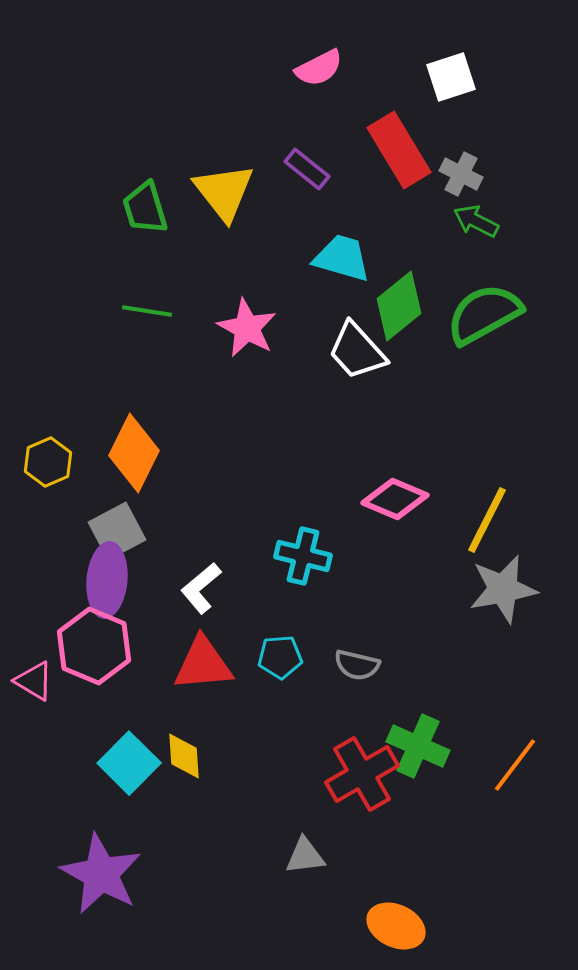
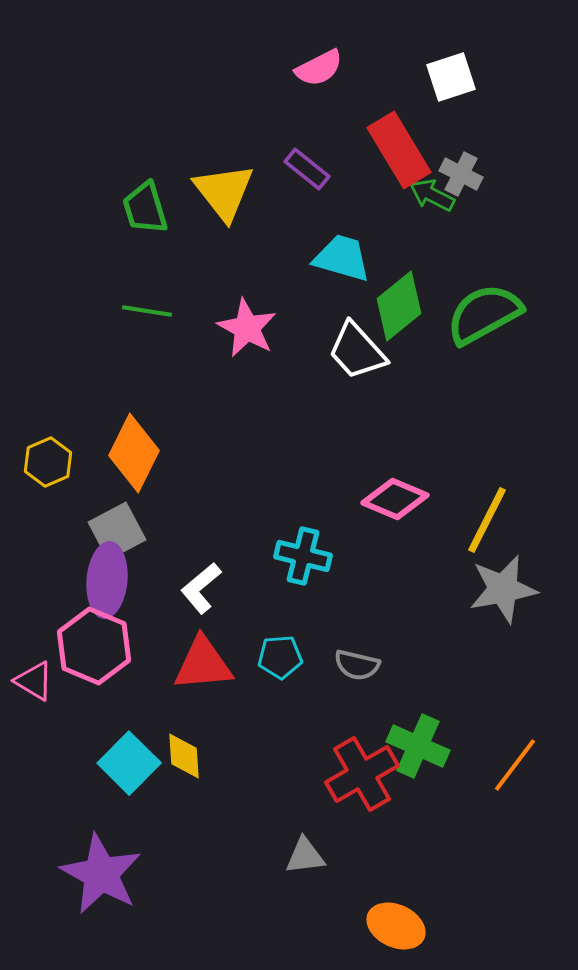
green arrow: moved 44 px left, 26 px up
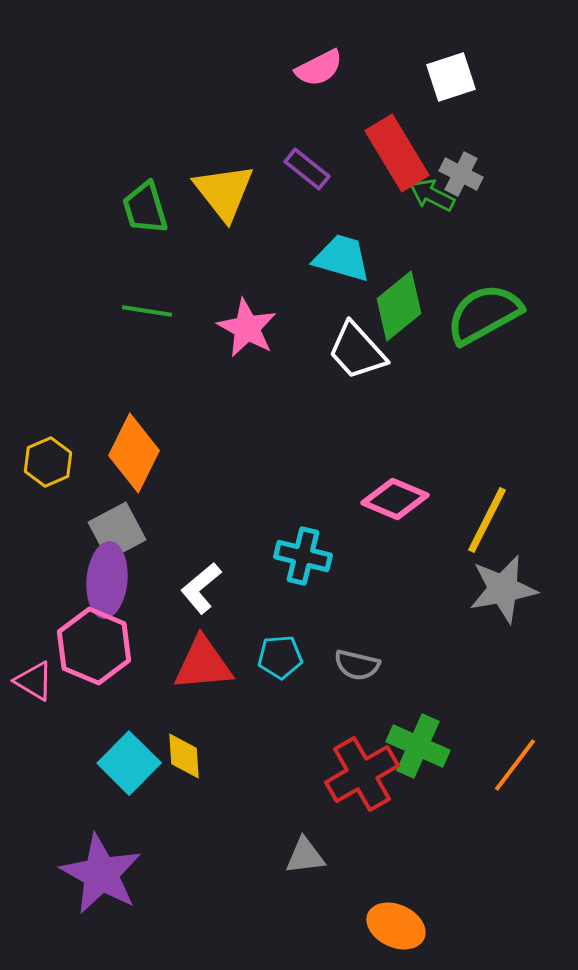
red rectangle: moved 2 px left, 3 px down
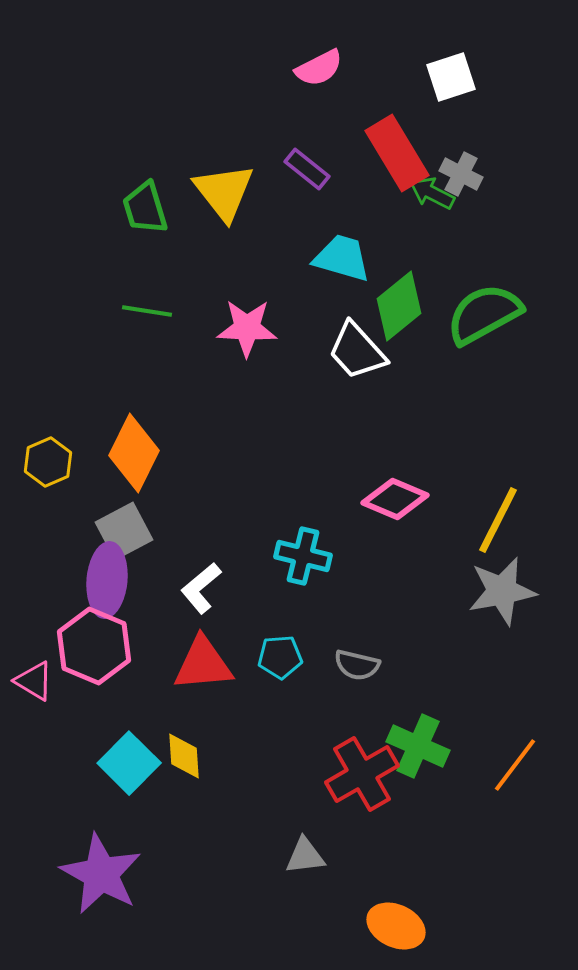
green arrow: moved 2 px up
pink star: rotated 26 degrees counterclockwise
yellow line: moved 11 px right
gray square: moved 7 px right
gray star: moved 1 px left, 2 px down
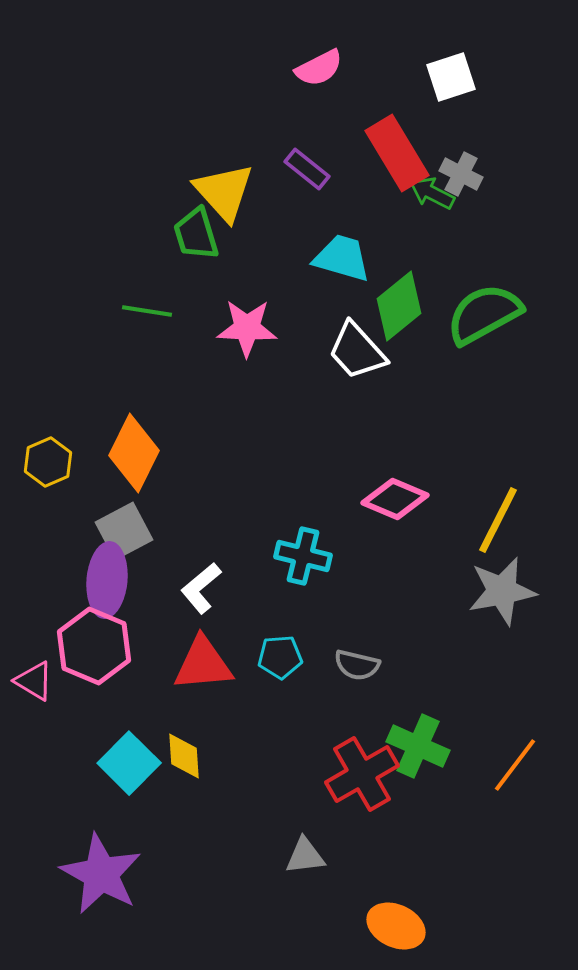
yellow triangle: rotated 4 degrees counterclockwise
green trapezoid: moved 51 px right, 26 px down
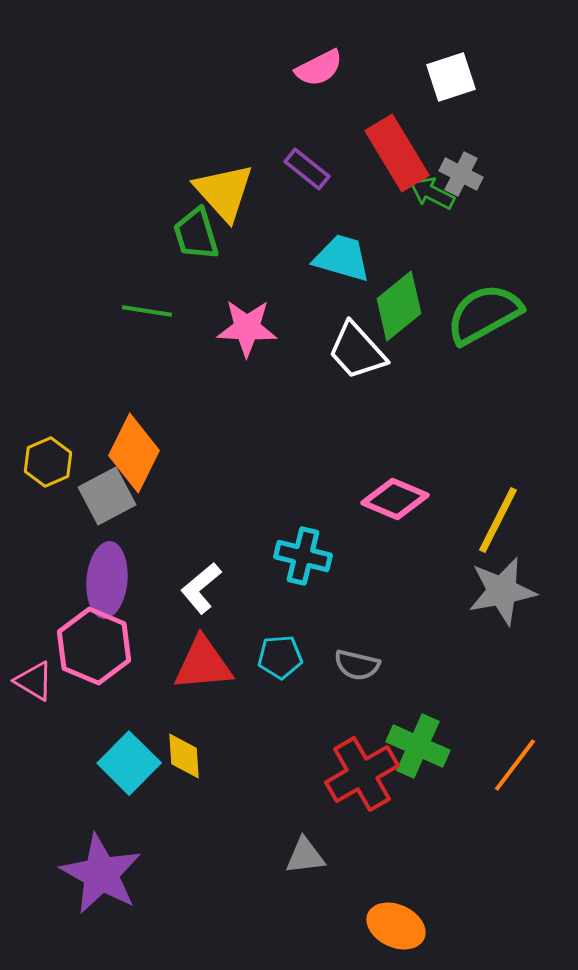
gray square: moved 17 px left, 35 px up
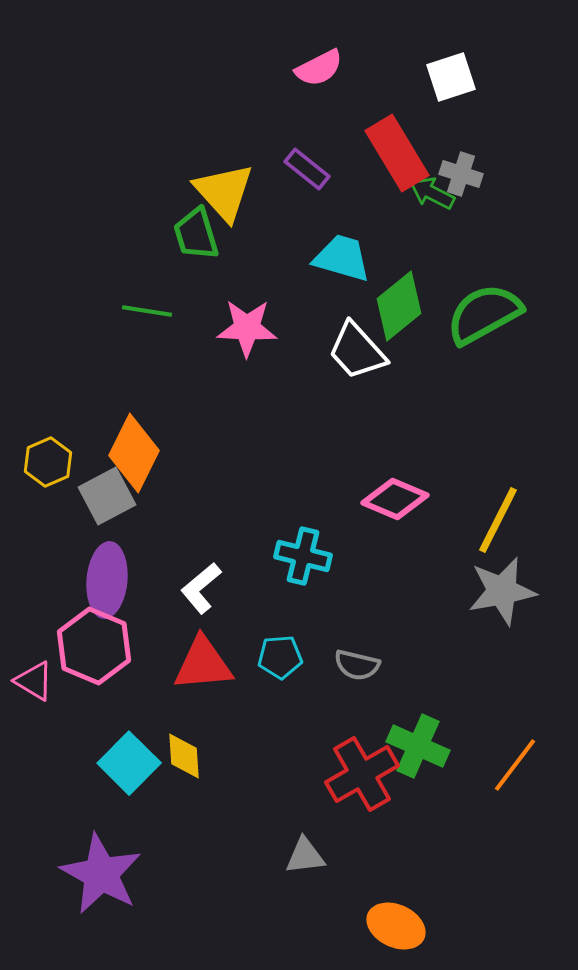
gray cross: rotated 9 degrees counterclockwise
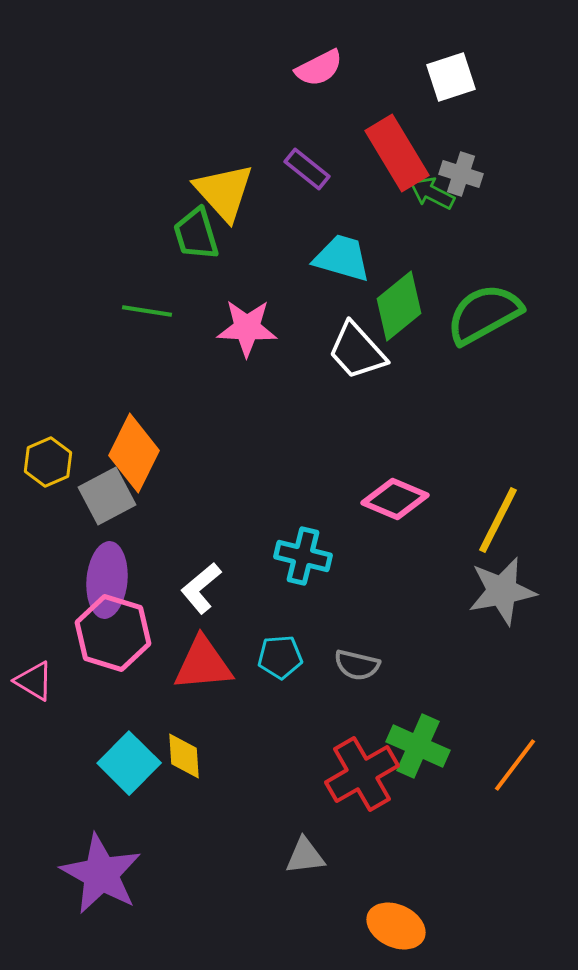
pink hexagon: moved 19 px right, 13 px up; rotated 6 degrees counterclockwise
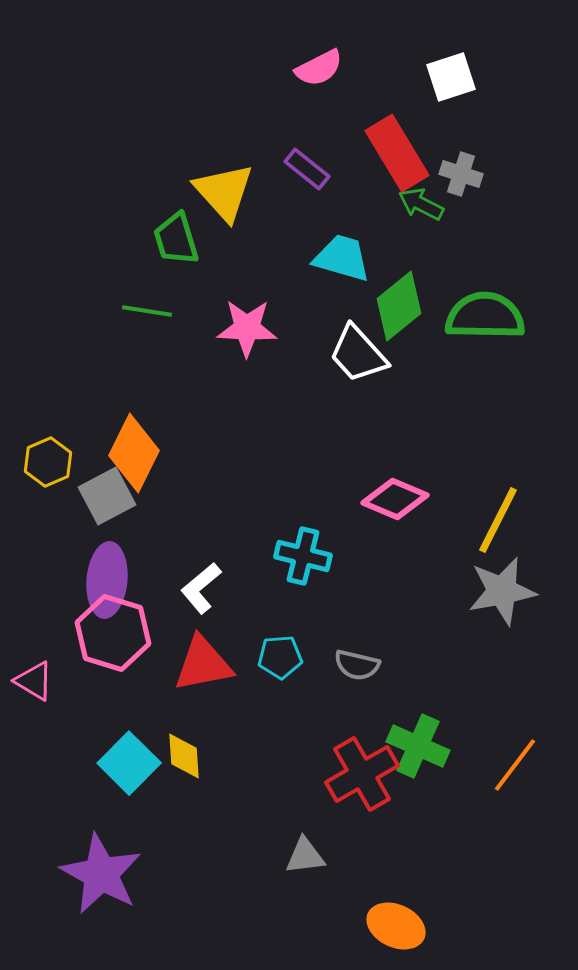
green arrow: moved 11 px left, 11 px down
green trapezoid: moved 20 px left, 5 px down
green semicircle: moved 1 px right, 2 px down; rotated 30 degrees clockwise
white trapezoid: moved 1 px right, 3 px down
red triangle: rotated 6 degrees counterclockwise
